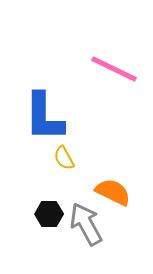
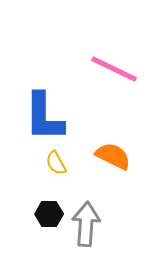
yellow semicircle: moved 8 px left, 5 px down
orange semicircle: moved 36 px up
gray arrow: rotated 33 degrees clockwise
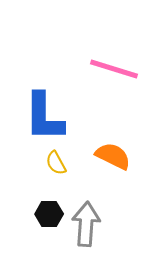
pink line: rotated 9 degrees counterclockwise
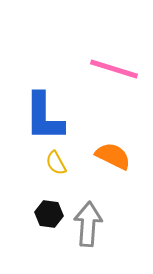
black hexagon: rotated 8 degrees clockwise
gray arrow: moved 2 px right
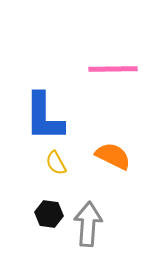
pink line: moved 1 px left; rotated 18 degrees counterclockwise
